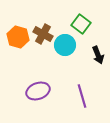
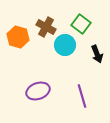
brown cross: moved 3 px right, 7 px up
black arrow: moved 1 px left, 1 px up
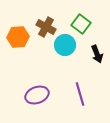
orange hexagon: rotated 20 degrees counterclockwise
purple ellipse: moved 1 px left, 4 px down
purple line: moved 2 px left, 2 px up
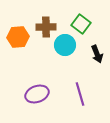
brown cross: rotated 30 degrees counterclockwise
purple ellipse: moved 1 px up
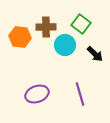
orange hexagon: moved 2 px right; rotated 10 degrees clockwise
black arrow: moved 2 px left; rotated 24 degrees counterclockwise
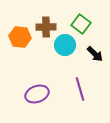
purple line: moved 5 px up
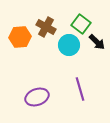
brown cross: rotated 30 degrees clockwise
orange hexagon: rotated 10 degrees counterclockwise
cyan circle: moved 4 px right
black arrow: moved 2 px right, 12 px up
purple ellipse: moved 3 px down
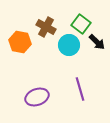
orange hexagon: moved 5 px down; rotated 15 degrees clockwise
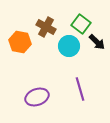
cyan circle: moved 1 px down
